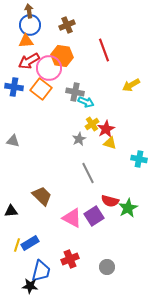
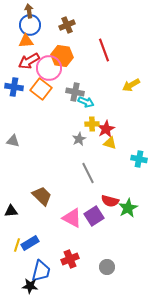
yellow cross: rotated 32 degrees clockwise
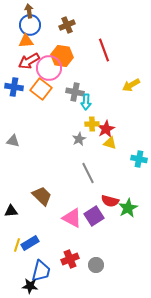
cyan arrow: rotated 70 degrees clockwise
gray circle: moved 11 px left, 2 px up
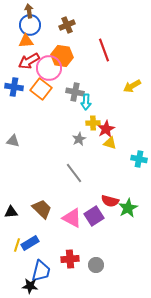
yellow arrow: moved 1 px right, 1 px down
yellow cross: moved 1 px right, 1 px up
gray line: moved 14 px left; rotated 10 degrees counterclockwise
brown trapezoid: moved 13 px down
black triangle: moved 1 px down
red cross: rotated 18 degrees clockwise
